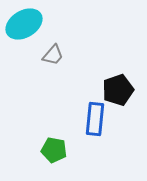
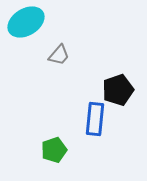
cyan ellipse: moved 2 px right, 2 px up
gray trapezoid: moved 6 px right
green pentagon: rotated 30 degrees counterclockwise
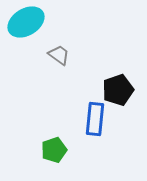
gray trapezoid: rotated 95 degrees counterclockwise
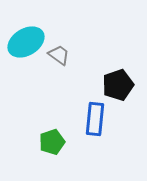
cyan ellipse: moved 20 px down
black pentagon: moved 5 px up
green pentagon: moved 2 px left, 8 px up
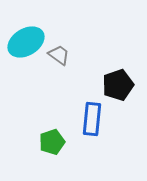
blue rectangle: moved 3 px left
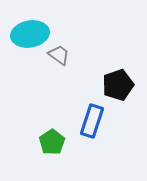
cyan ellipse: moved 4 px right, 8 px up; rotated 21 degrees clockwise
blue rectangle: moved 2 px down; rotated 12 degrees clockwise
green pentagon: rotated 15 degrees counterclockwise
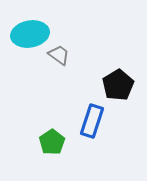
black pentagon: rotated 12 degrees counterclockwise
